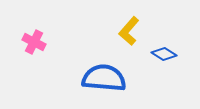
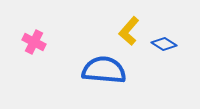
blue diamond: moved 10 px up
blue semicircle: moved 8 px up
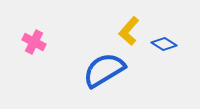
blue semicircle: rotated 36 degrees counterclockwise
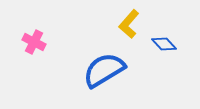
yellow L-shape: moved 7 px up
blue diamond: rotated 15 degrees clockwise
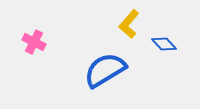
blue semicircle: moved 1 px right
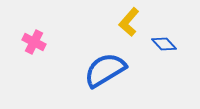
yellow L-shape: moved 2 px up
